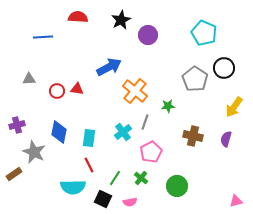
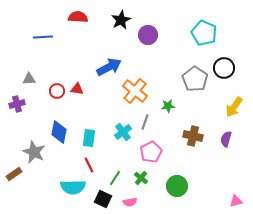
purple cross: moved 21 px up
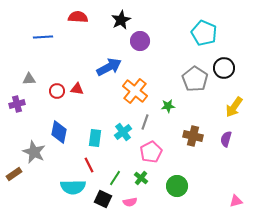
purple circle: moved 8 px left, 6 px down
cyan rectangle: moved 6 px right
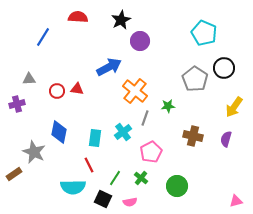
blue line: rotated 54 degrees counterclockwise
gray line: moved 4 px up
